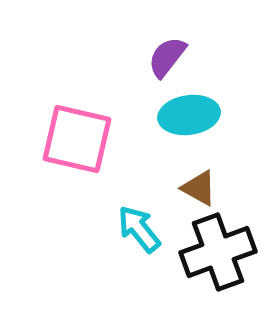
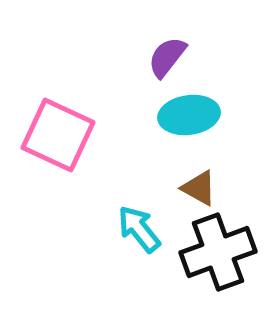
pink square: moved 19 px left, 4 px up; rotated 12 degrees clockwise
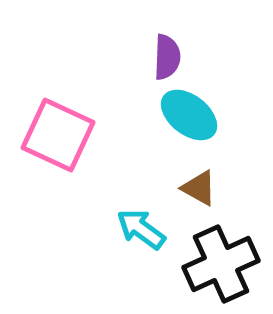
purple semicircle: rotated 144 degrees clockwise
cyan ellipse: rotated 46 degrees clockwise
cyan arrow: moved 2 px right; rotated 15 degrees counterclockwise
black cross: moved 3 px right, 12 px down; rotated 4 degrees counterclockwise
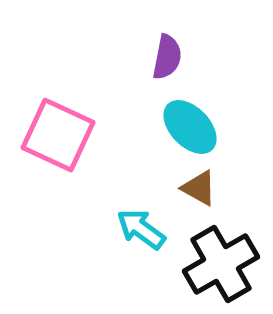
purple semicircle: rotated 9 degrees clockwise
cyan ellipse: moved 1 px right, 12 px down; rotated 8 degrees clockwise
black cross: rotated 6 degrees counterclockwise
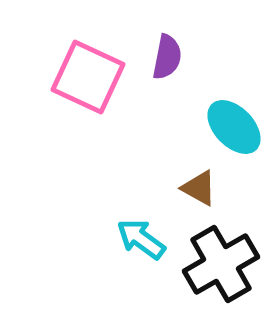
cyan ellipse: moved 44 px right
pink square: moved 30 px right, 58 px up
cyan arrow: moved 10 px down
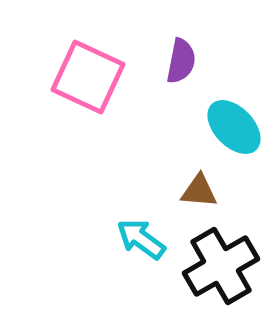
purple semicircle: moved 14 px right, 4 px down
brown triangle: moved 3 px down; rotated 24 degrees counterclockwise
black cross: moved 2 px down
